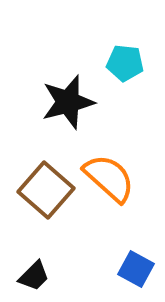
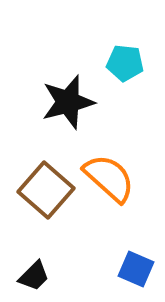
blue square: rotated 6 degrees counterclockwise
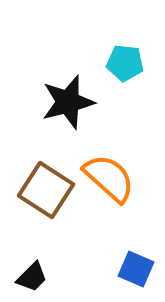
brown square: rotated 8 degrees counterclockwise
black trapezoid: moved 2 px left, 1 px down
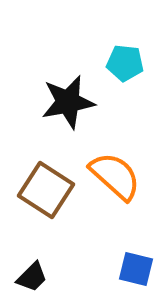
black star: rotated 4 degrees clockwise
orange semicircle: moved 6 px right, 2 px up
blue square: rotated 9 degrees counterclockwise
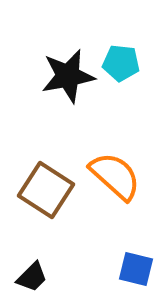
cyan pentagon: moved 4 px left
black star: moved 26 px up
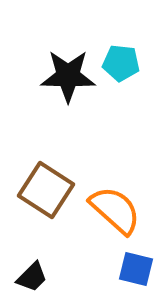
black star: rotated 12 degrees clockwise
orange semicircle: moved 34 px down
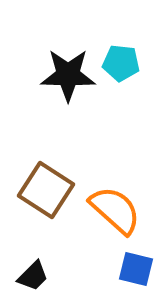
black star: moved 1 px up
black trapezoid: moved 1 px right, 1 px up
